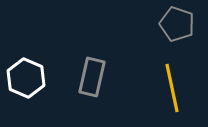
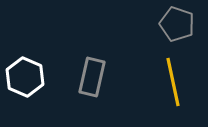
white hexagon: moved 1 px left, 1 px up
yellow line: moved 1 px right, 6 px up
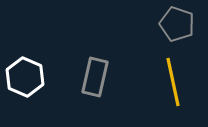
gray rectangle: moved 3 px right
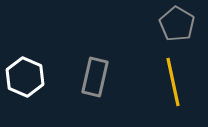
gray pentagon: rotated 12 degrees clockwise
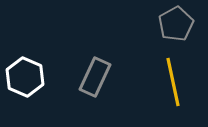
gray pentagon: moved 1 px left; rotated 12 degrees clockwise
gray rectangle: rotated 12 degrees clockwise
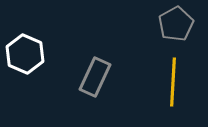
white hexagon: moved 23 px up
yellow line: rotated 15 degrees clockwise
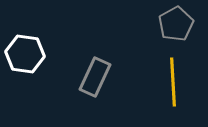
white hexagon: rotated 15 degrees counterclockwise
yellow line: rotated 6 degrees counterclockwise
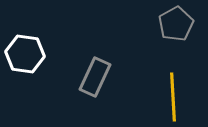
yellow line: moved 15 px down
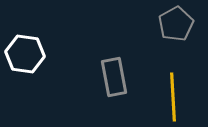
gray rectangle: moved 19 px right; rotated 36 degrees counterclockwise
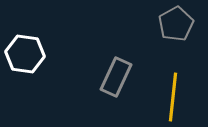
gray rectangle: moved 2 px right; rotated 36 degrees clockwise
yellow line: rotated 9 degrees clockwise
